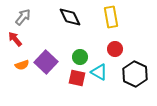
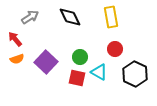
gray arrow: moved 7 px right; rotated 18 degrees clockwise
orange semicircle: moved 5 px left, 6 px up
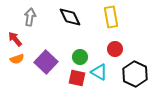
gray arrow: rotated 48 degrees counterclockwise
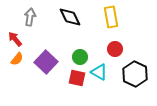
orange semicircle: rotated 32 degrees counterclockwise
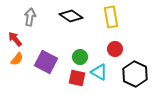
black diamond: moved 1 px right, 1 px up; rotated 30 degrees counterclockwise
purple square: rotated 15 degrees counterclockwise
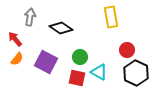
black diamond: moved 10 px left, 12 px down
red circle: moved 12 px right, 1 px down
black hexagon: moved 1 px right, 1 px up
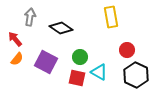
black hexagon: moved 2 px down
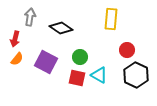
yellow rectangle: moved 2 px down; rotated 15 degrees clockwise
red arrow: rotated 126 degrees counterclockwise
cyan triangle: moved 3 px down
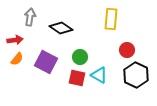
red arrow: moved 1 px down; rotated 112 degrees counterclockwise
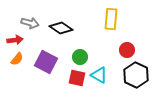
gray arrow: moved 6 px down; rotated 96 degrees clockwise
